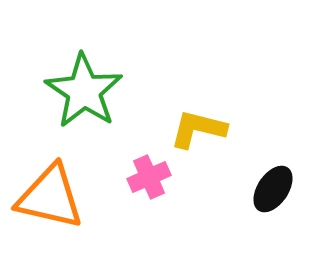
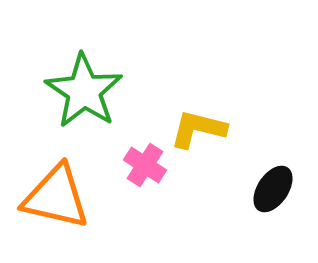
pink cross: moved 4 px left, 12 px up; rotated 33 degrees counterclockwise
orange triangle: moved 6 px right
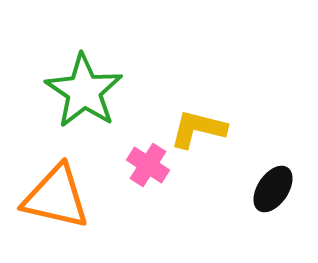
pink cross: moved 3 px right
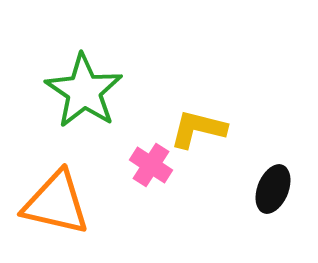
pink cross: moved 3 px right
black ellipse: rotated 12 degrees counterclockwise
orange triangle: moved 6 px down
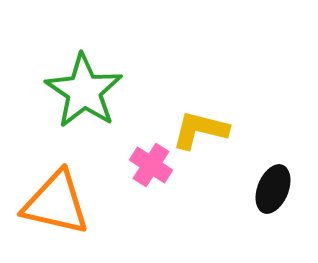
yellow L-shape: moved 2 px right, 1 px down
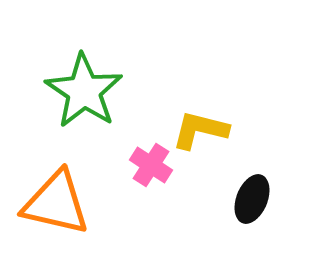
black ellipse: moved 21 px left, 10 px down
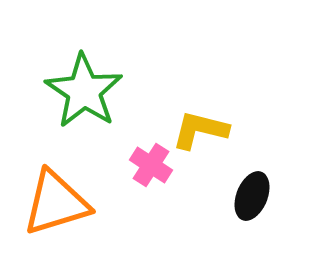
black ellipse: moved 3 px up
orange triangle: rotated 30 degrees counterclockwise
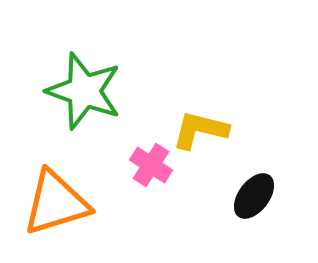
green star: rotated 14 degrees counterclockwise
black ellipse: moved 2 px right; rotated 15 degrees clockwise
